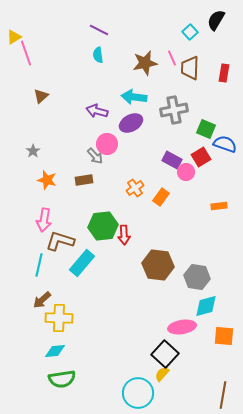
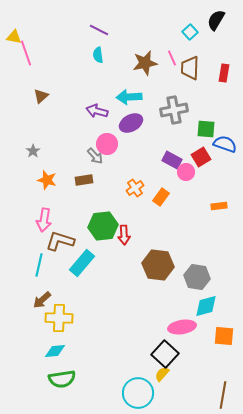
yellow triangle at (14, 37): rotated 42 degrees clockwise
cyan arrow at (134, 97): moved 5 px left; rotated 10 degrees counterclockwise
green square at (206, 129): rotated 18 degrees counterclockwise
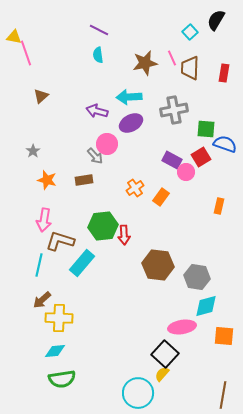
orange rectangle at (219, 206): rotated 70 degrees counterclockwise
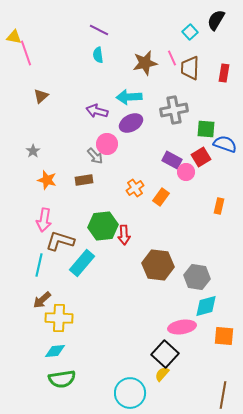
cyan circle at (138, 393): moved 8 px left
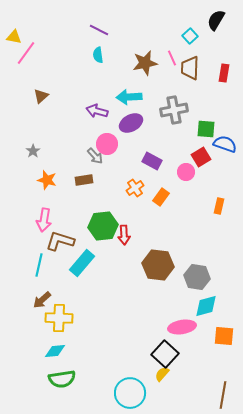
cyan square at (190, 32): moved 4 px down
pink line at (26, 53): rotated 55 degrees clockwise
purple rectangle at (172, 160): moved 20 px left, 1 px down
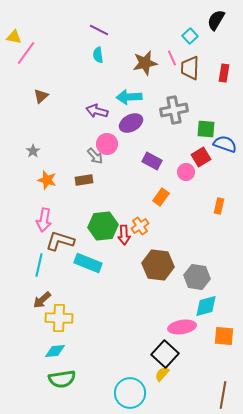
orange cross at (135, 188): moved 5 px right, 38 px down
cyan rectangle at (82, 263): moved 6 px right; rotated 72 degrees clockwise
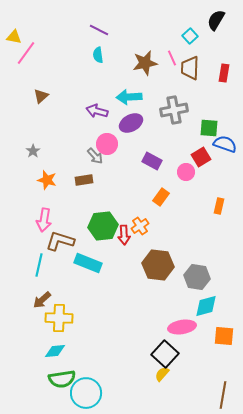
green square at (206, 129): moved 3 px right, 1 px up
cyan circle at (130, 393): moved 44 px left
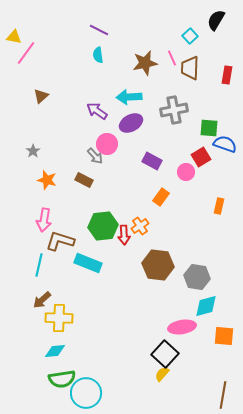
red rectangle at (224, 73): moved 3 px right, 2 px down
purple arrow at (97, 111): rotated 20 degrees clockwise
brown rectangle at (84, 180): rotated 36 degrees clockwise
